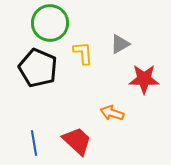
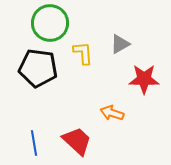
black pentagon: rotated 15 degrees counterclockwise
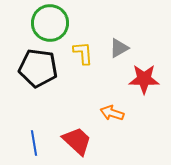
gray triangle: moved 1 px left, 4 px down
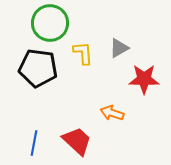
blue line: rotated 20 degrees clockwise
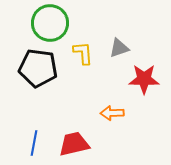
gray triangle: rotated 10 degrees clockwise
orange arrow: rotated 20 degrees counterclockwise
red trapezoid: moved 3 px left, 3 px down; rotated 56 degrees counterclockwise
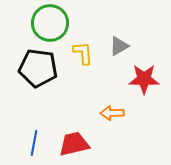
gray triangle: moved 2 px up; rotated 10 degrees counterclockwise
